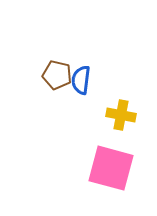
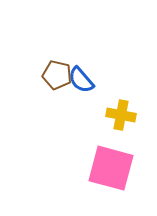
blue semicircle: rotated 48 degrees counterclockwise
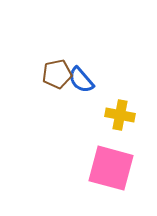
brown pentagon: moved 1 px up; rotated 24 degrees counterclockwise
yellow cross: moved 1 px left
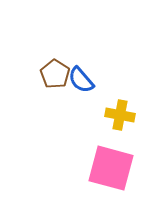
brown pentagon: moved 2 px left; rotated 28 degrees counterclockwise
